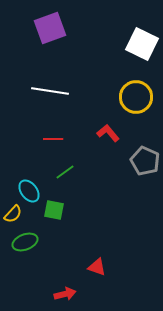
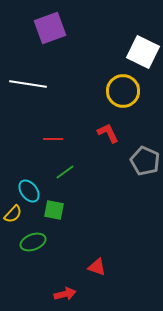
white square: moved 1 px right, 8 px down
white line: moved 22 px left, 7 px up
yellow circle: moved 13 px left, 6 px up
red L-shape: rotated 15 degrees clockwise
green ellipse: moved 8 px right
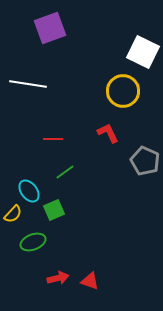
green square: rotated 35 degrees counterclockwise
red triangle: moved 7 px left, 14 px down
red arrow: moved 7 px left, 16 px up
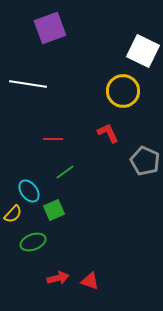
white square: moved 1 px up
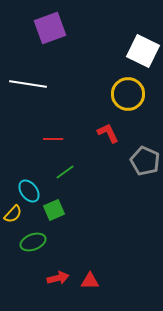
yellow circle: moved 5 px right, 3 px down
red triangle: rotated 18 degrees counterclockwise
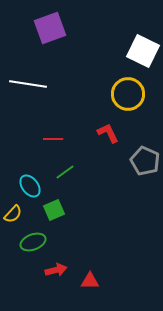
cyan ellipse: moved 1 px right, 5 px up
red arrow: moved 2 px left, 8 px up
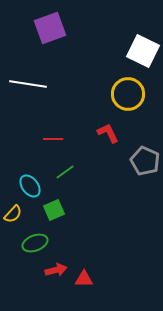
green ellipse: moved 2 px right, 1 px down
red triangle: moved 6 px left, 2 px up
